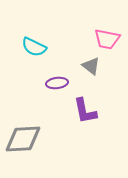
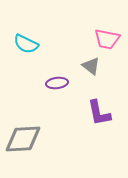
cyan semicircle: moved 8 px left, 3 px up
purple L-shape: moved 14 px right, 2 px down
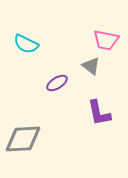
pink trapezoid: moved 1 px left, 1 px down
purple ellipse: rotated 25 degrees counterclockwise
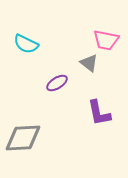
gray triangle: moved 2 px left, 3 px up
gray diamond: moved 1 px up
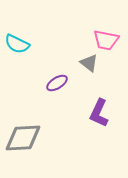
cyan semicircle: moved 9 px left
purple L-shape: rotated 36 degrees clockwise
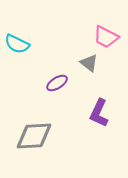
pink trapezoid: moved 3 px up; rotated 16 degrees clockwise
gray diamond: moved 11 px right, 2 px up
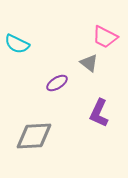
pink trapezoid: moved 1 px left
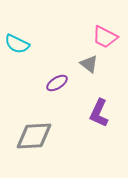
gray triangle: moved 1 px down
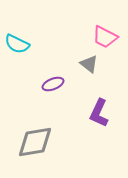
purple ellipse: moved 4 px left, 1 px down; rotated 10 degrees clockwise
gray diamond: moved 1 px right, 6 px down; rotated 6 degrees counterclockwise
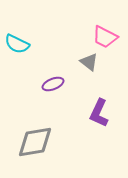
gray triangle: moved 2 px up
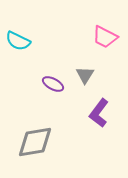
cyan semicircle: moved 1 px right, 3 px up
gray triangle: moved 4 px left, 13 px down; rotated 24 degrees clockwise
purple ellipse: rotated 50 degrees clockwise
purple L-shape: rotated 12 degrees clockwise
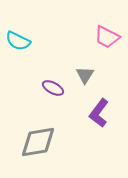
pink trapezoid: moved 2 px right
purple ellipse: moved 4 px down
gray diamond: moved 3 px right
